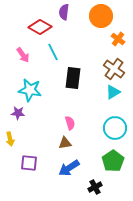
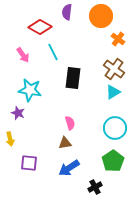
purple semicircle: moved 3 px right
purple star: rotated 16 degrees clockwise
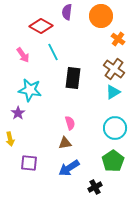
red diamond: moved 1 px right, 1 px up
purple star: rotated 16 degrees clockwise
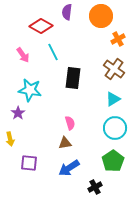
orange cross: rotated 24 degrees clockwise
cyan triangle: moved 7 px down
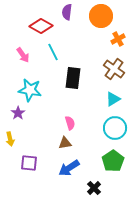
black cross: moved 1 px left, 1 px down; rotated 16 degrees counterclockwise
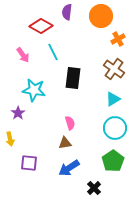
cyan star: moved 4 px right
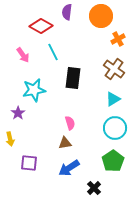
cyan star: rotated 20 degrees counterclockwise
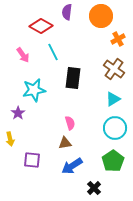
purple square: moved 3 px right, 3 px up
blue arrow: moved 3 px right, 2 px up
